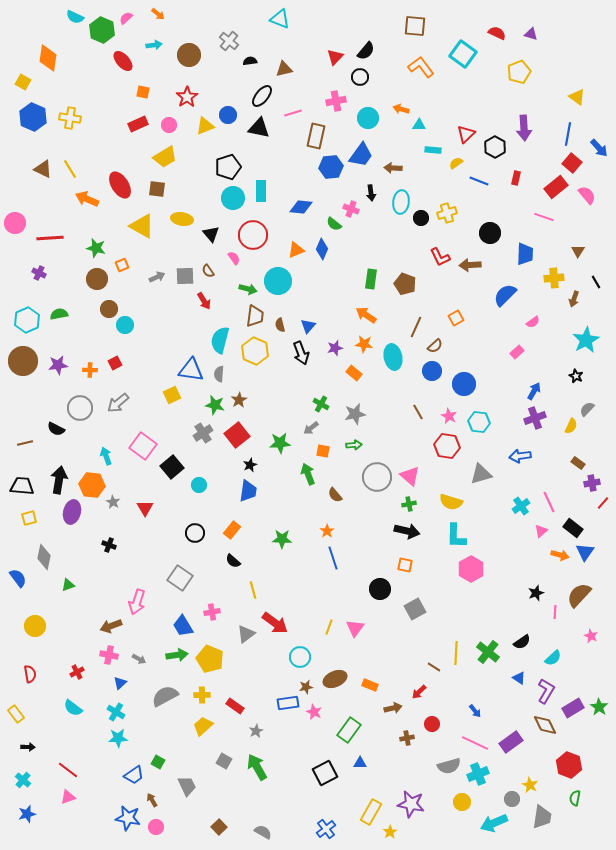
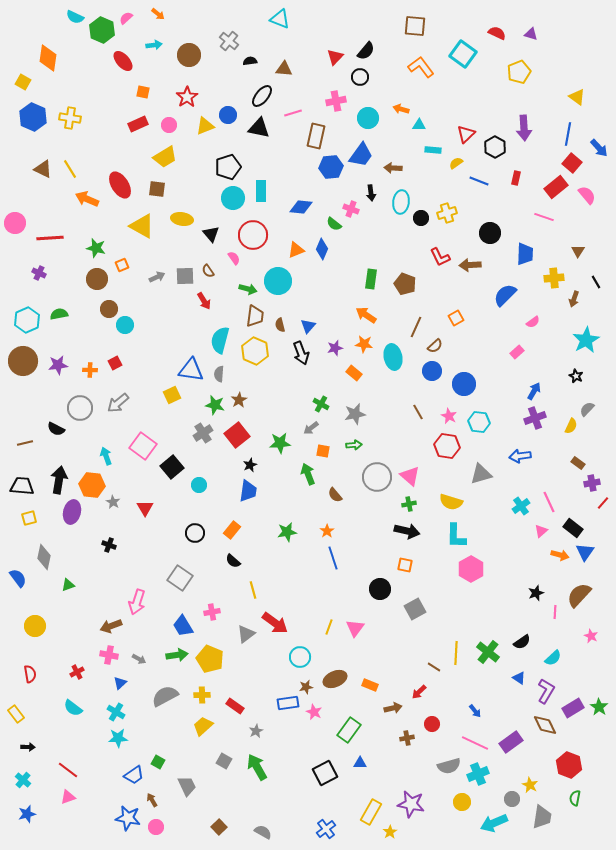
brown triangle at (284, 69): rotated 18 degrees clockwise
green star at (282, 539): moved 5 px right, 7 px up; rotated 12 degrees counterclockwise
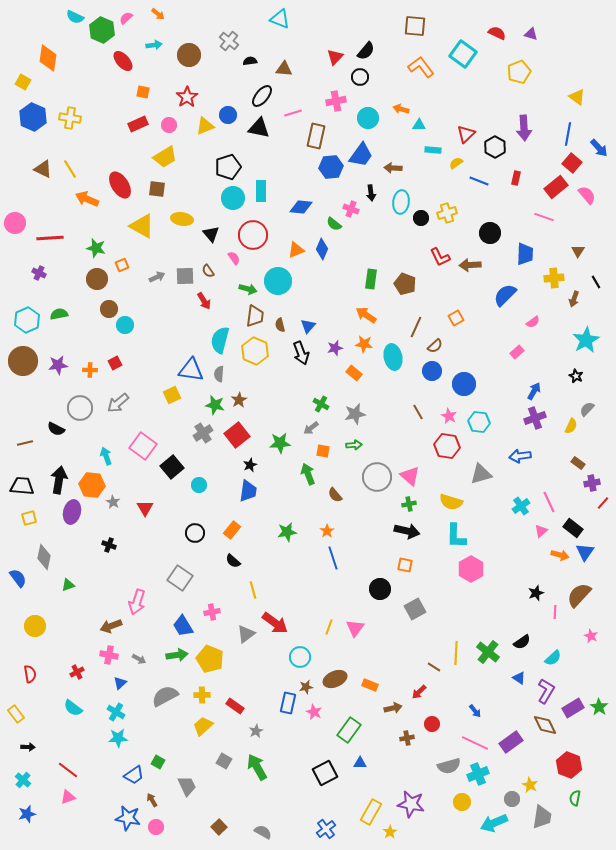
blue rectangle at (288, 703): rotated 70 degrees counterclockwise
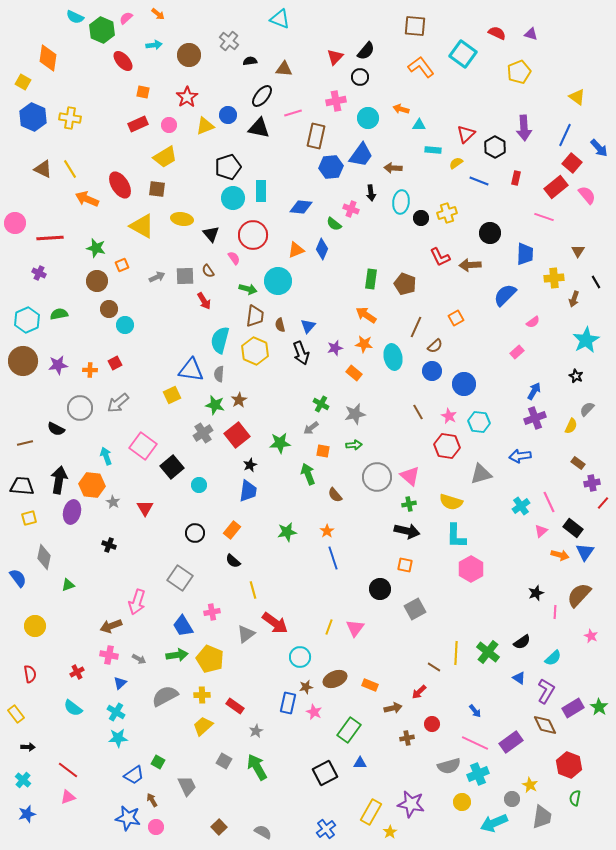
blue line at (568, 134): moved 3 px left, 1 px down; rotated 15 degrees clockwise
brown circle at (97, 279): moved 2 px down
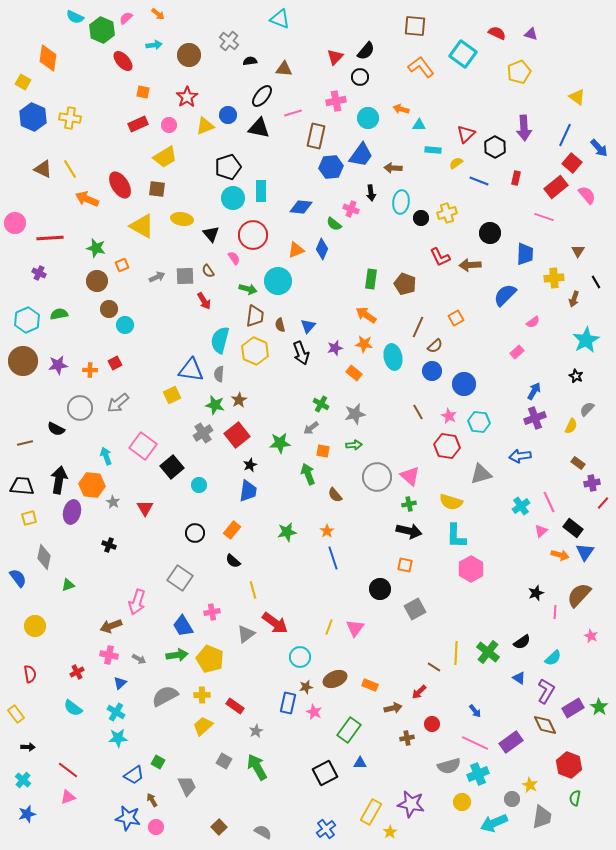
brown line at (416, 327): moved 2 px right
black arrow at (407, 531): moved 2 px right
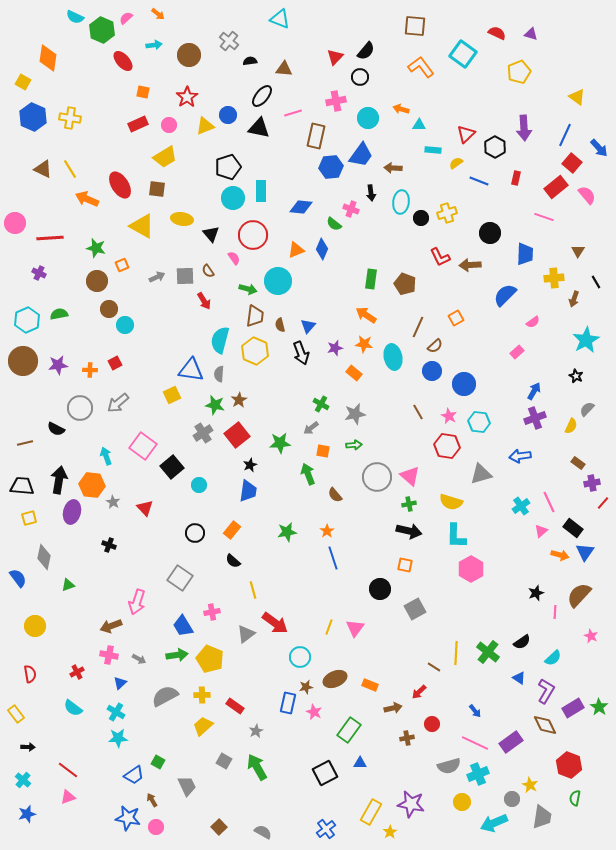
red triangle at (145, 508): rotated 12 degrees counterclockwise
